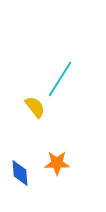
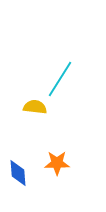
yellow semicircle: rotated 45 degrees counterclockwise
blue diamond: moved 2 px left
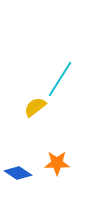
yellow semicircle: rotated 45 degrees counterclockwise
blue diamond: rotated 52 degrees counterclockwise
